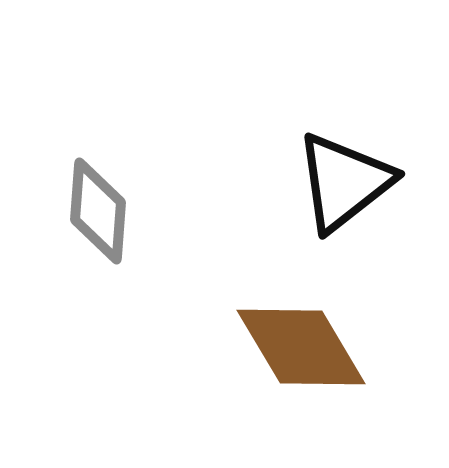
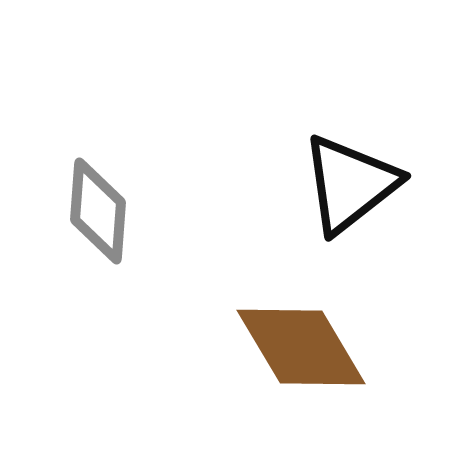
black triangle: moved 6 px right, 2 px down
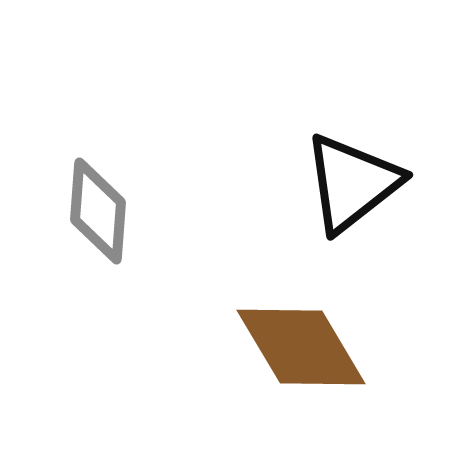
black triangle: moved 2 px right, 1 px up
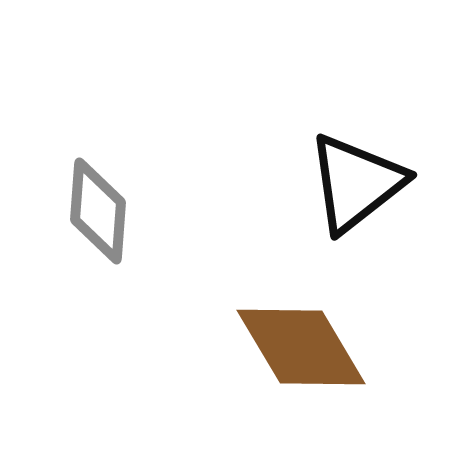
black triangle: moved 4 px right
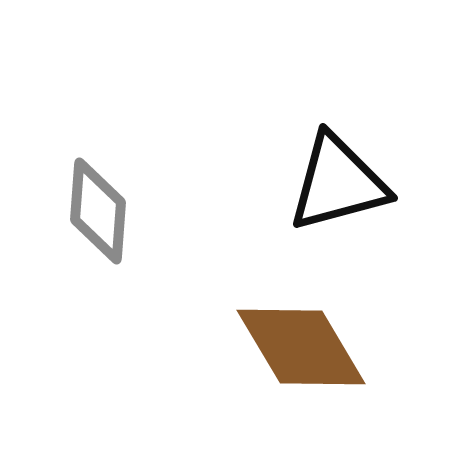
black triangle: moved 18 px left; rotated 23 degrees clockwise
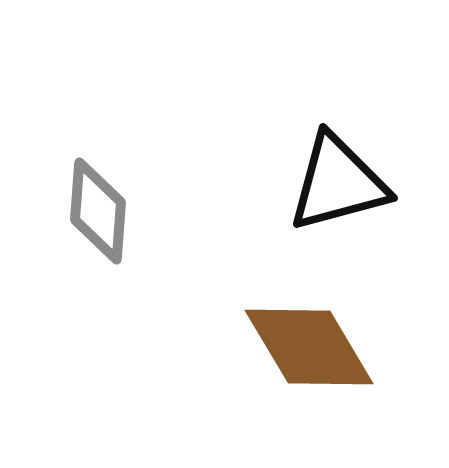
brown diamond: moved 8 px right
